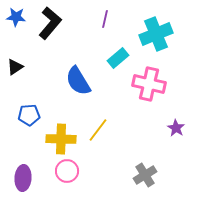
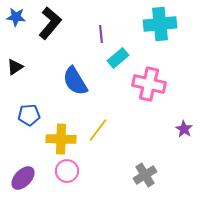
purple line: moved 4 px left, 15 px down; rotated 18 degrees counterclockwise
cyan cross: moved 4 px right, 10 px up; rotated 16 degrees clockwise
blue semicircle: moved 3 px left
purple star: moved 8 px right, 1 px down
purple ellipse: rotated 40 degrees clockwise
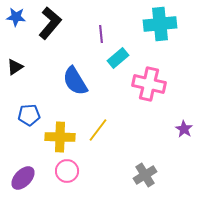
yellow cross: moved 1 px left, 2 px up
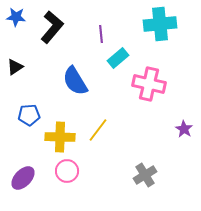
black L-shape: moved 2 px right, 4 px down
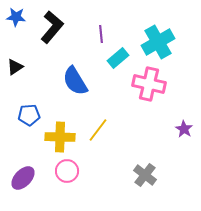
cyan cross: moved 2 px left, 18 px down; rotated 24 degrees counterclockwise
gray cross: rotated 20 degrees counterclockwise
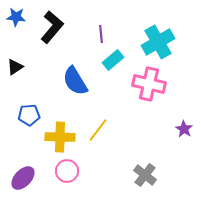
cyan rectangle: moved 5 px left, 2 px down
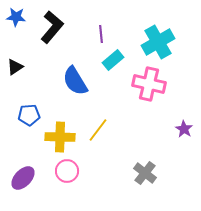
gray cross: moved 2 px up
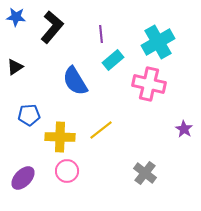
yellow line: moved 3 px right; rotated 15 degrees clockwise
